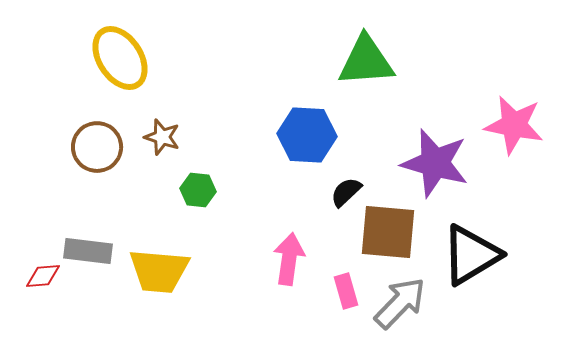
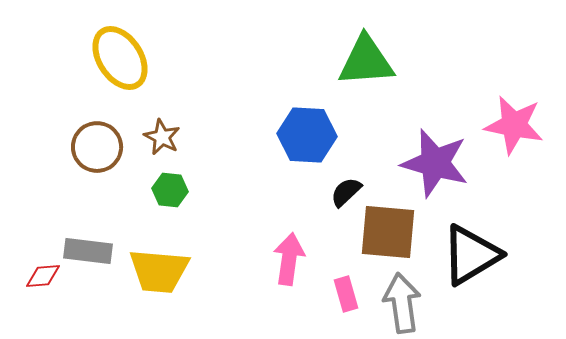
brown star: rotated 9 degrees clockwise
green hexagon: moved 28 px left
pink rectangle: moved 3 px down
gray arrow: moved 2 px right; rotated 52 degrees counterclockwise
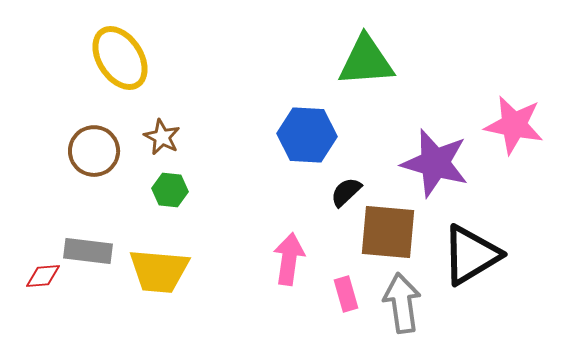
brown circle: moved 3 px left, 4 px down
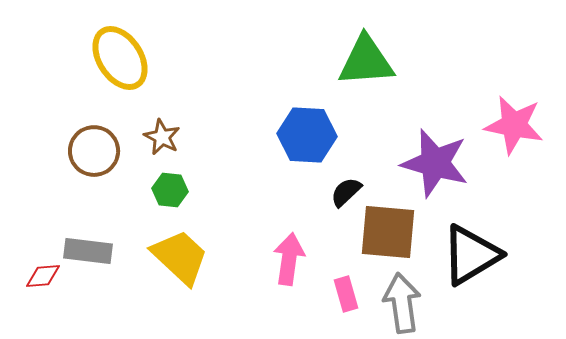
yellow trapezoid: moved 21 px right, 14 px up; rotated 142 degrees counterclockwise
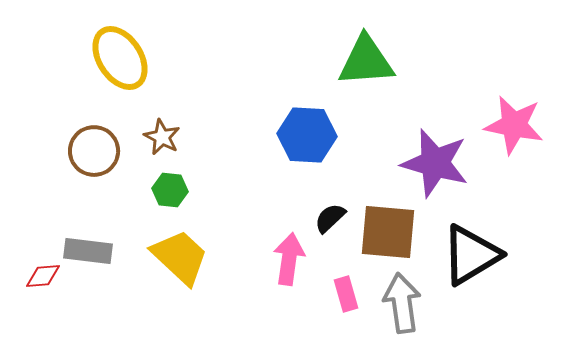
black semicircle: moved 16 px left, 26 px down
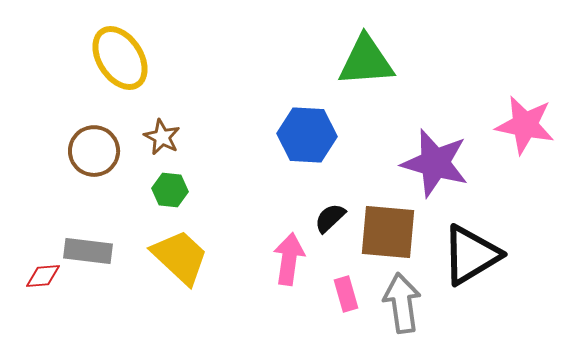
pink star: moved 11 px right
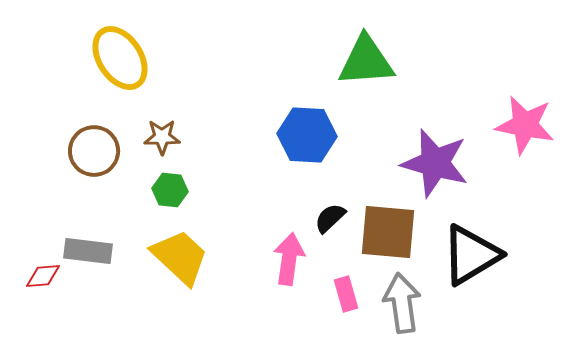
brown star: rotated 27 degrees counterclockwise
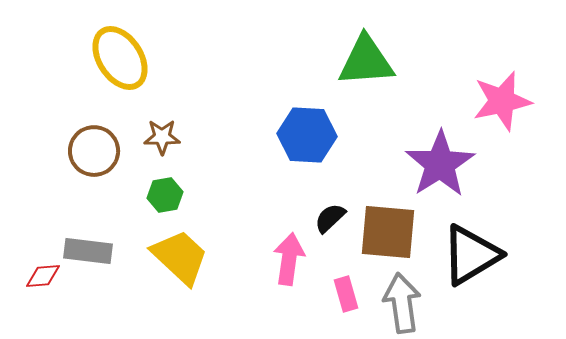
pink star: moved 23 px left, 24 px up; rotated 24 degrees counterclockwise
purple star: moved 5 px right, 1 px down; rotated 24 degrees clockwise
green hexagon: moved 5 px left, 5 px down; rotated 16 degrees counterclockwise
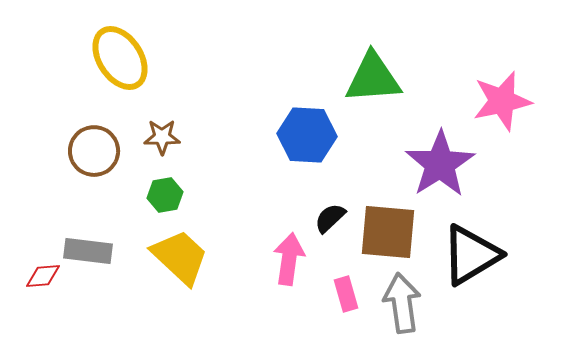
green triangle: moved 7 px right, 17 px down
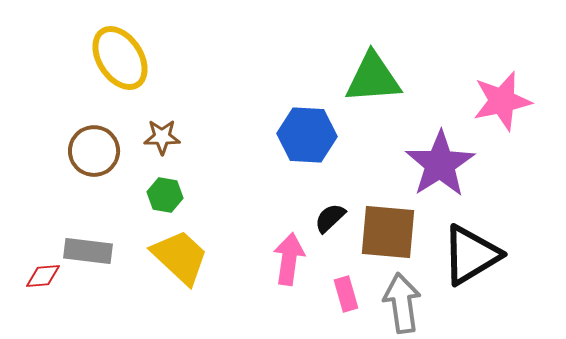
green hexagon: rotated 20 degrees clockwise
